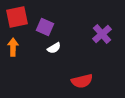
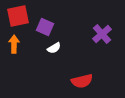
red square: moved 1 px right, 1 px up
orange arrow: moved 1 px right, 3 px up
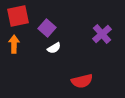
purple square: moved 2 px right, 1 px down; rotated 18 degrees clockwise
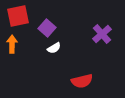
orange arrow: moved 2 px left
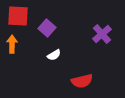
red square: rotated 15 degrees clockwise
white semicircle: moved 7 px down
